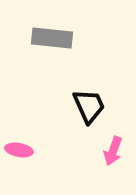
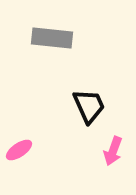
pink ellipse: rotated 44 degrees counterclockwise
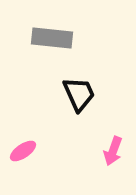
black trapezoid: moved 10 px left, 12 px up
pink ellipse: moved 4 px right, 1 px down
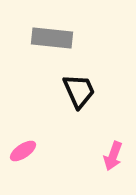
black trapezoid: moved 3 px up
pink arrow: moved 5 px down
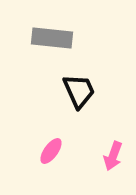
pink ellipse: moved 28 px right; rotated 20 degrees counterclockwise
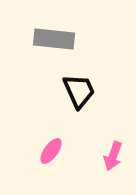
gray rectangle: moved 2 px right, 1 px down
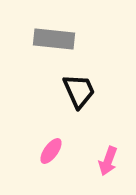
pink arrow: moved 5 px left, 5 px down
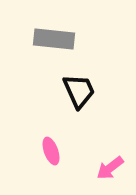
pink ellipse: rotated 56 degrees counterclockwise
pink arrow: moved 2 px right, 7 px down; rotated 32 degrees clockwise
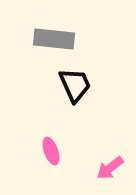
black trapezoid: moved 4 px left, 6 px up
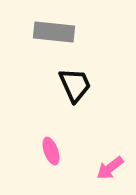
gray rectangle: moved 7 px up
